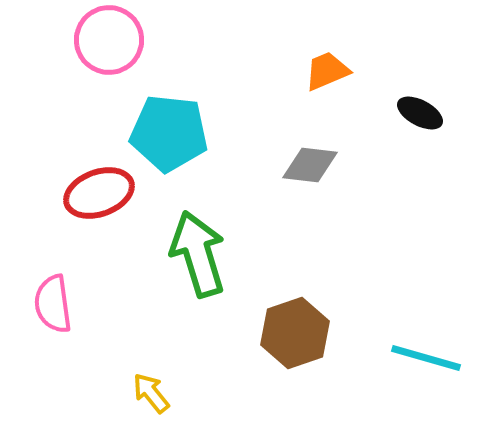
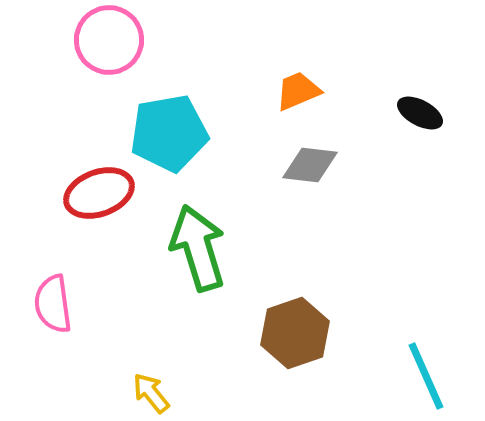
orange trapezoid: moved 29 px left, 20 px down
cyan pentagon: rotated 16 degrees counterclockwise
green arrow: moved 6 px up
cyan line: moved 18 px down; rotated 50 degrees clockwise
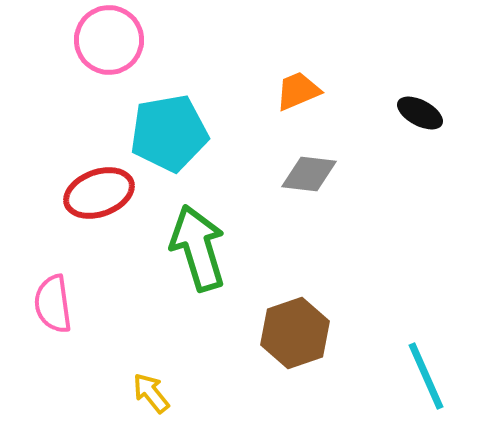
gray diamond: moved 1 px left, 9 px down
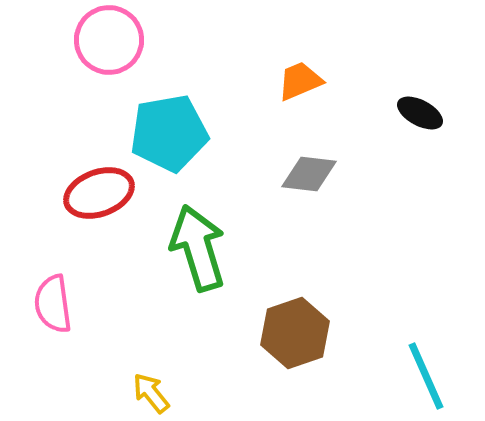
orange trapezoid: moved 2 px right, 10 px up
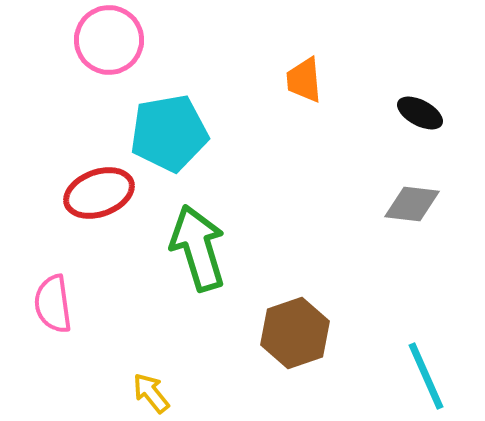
orange trapezoid: moved 4 px right, 1 px up; rotated 72 degrees counterclockwise
gray diamond: moved 103 px right, 30 px down
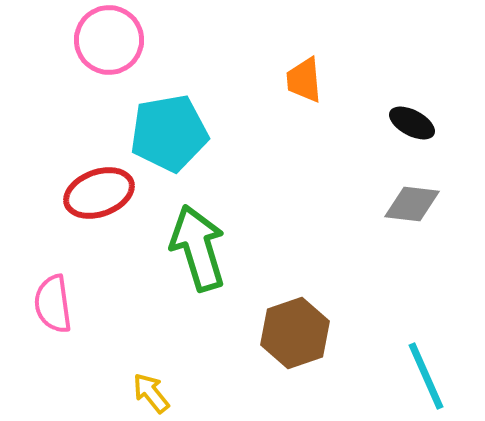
black ellipse: moved 8 px left, 10 px down
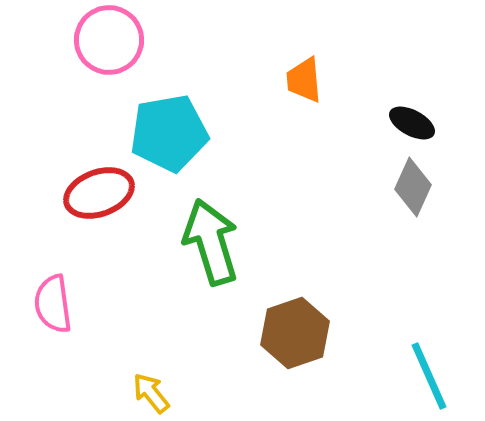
gray diamond: moved 1 px right, 17 px up; rotated 72 degrees counterclockwise
green arrow: moved 13 px right, 6 px up
cyan line: moved 3 px right
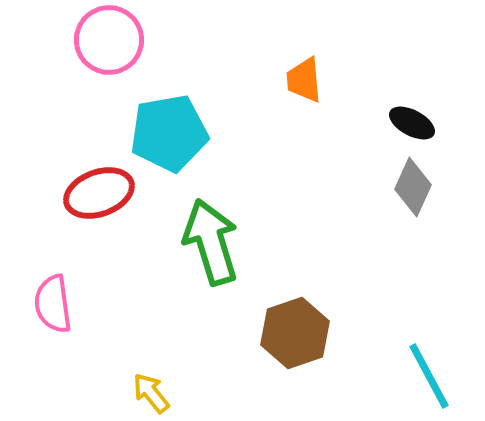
cyan line: rotated 4 degrees counterclockwise
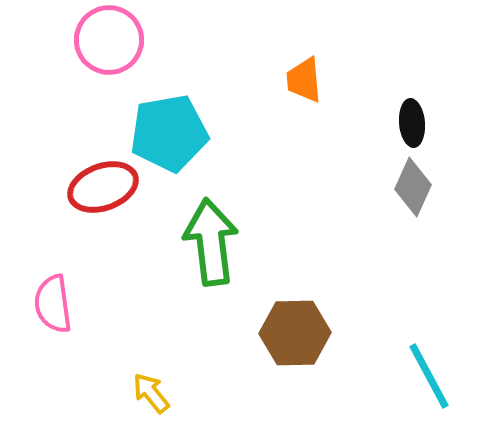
black ellipse: rotated 57 degrees clockwise
red ellipse: moved 4 px right, 6 px up
green arrow: rotated 10 degrees clockwise
brown hexagon: rotated 18 degrees clockwise
